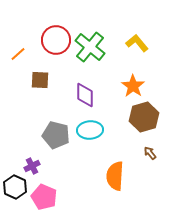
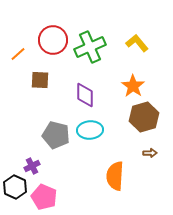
red circle: moved 3 px left
green cross: rotated 28 degrees clockwise
brown arrow: rotated 128 degrees clockwise
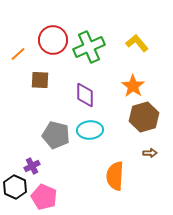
green cross: moved 1 px left
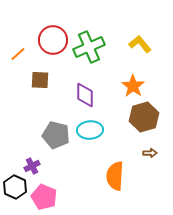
yellow L-shape: moved 3 px right, 1 px down
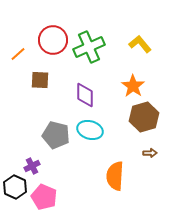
cyan ellipse: rotated 20 degrees clockwise
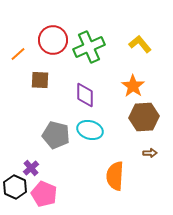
brown hexagon: rotated 12 degrees clockwise
purple cross: moved 1 px left, 2 px down; rotated 14 degrees counterclockwise
pink pentagon: moved 3 px up
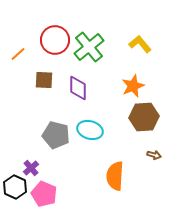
red circle: moved 2 px right
green cross: rotated 16 degrees counterclockwise
brown square: moved 4 px right
orange star: rotated 15 degrees clockwise
purple diamond: moved 7 px left, 7 px up
brown arrow: moved 4 px right, 2 px down; rotated 16 degrees clockwise
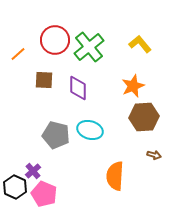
purple cross: moved 2 px right, 3 px down
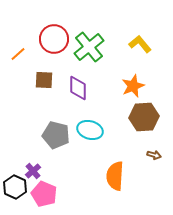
red circle: moved 1 px left, 1 px up
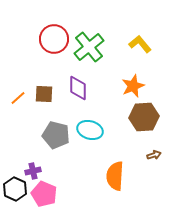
orange line: moved 44 px down
brown square: moved 14 px down
brown arrow: rotated 32 degrees counterclockwise
purple cross: rotated 28 degrees clockwise
black hexagon: moved 2 px down
